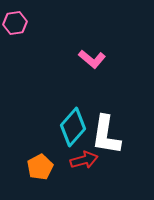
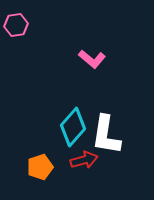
pink hexagon: moved 1 px right, 2 px down
orange pentagon: rotated 10 degrees clockwise
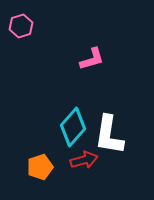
pink hexagon: moved 5 px right, 1 px down; rotated 10 degrees counterclockwise
pink L-shape: rotated 56 degrees counterclockwise
white L-shape: moved 3 px right
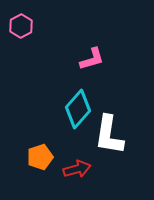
pink hexagon: rotated 10 degrees counterclockwise
cyan diamond: moved 5 px right, 18 px up
red arrow: moved 7 px left, 9 px down
orange pentagon: moved 10 px up
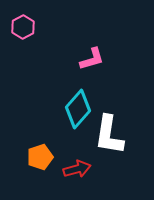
pink hexagon: moved 2 px right, 1 px down
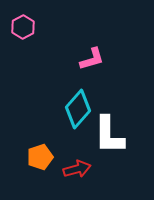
white L-shape: rotated 9 degrees counterclockwise
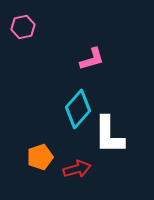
pink hexagon: rotated 15 degrees clockwise
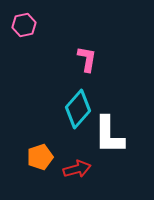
pink hexagon: moved 1 px right, 2 px up
pink L-shape: moved 5 px left; rotated 64 degrees counterclockwise
